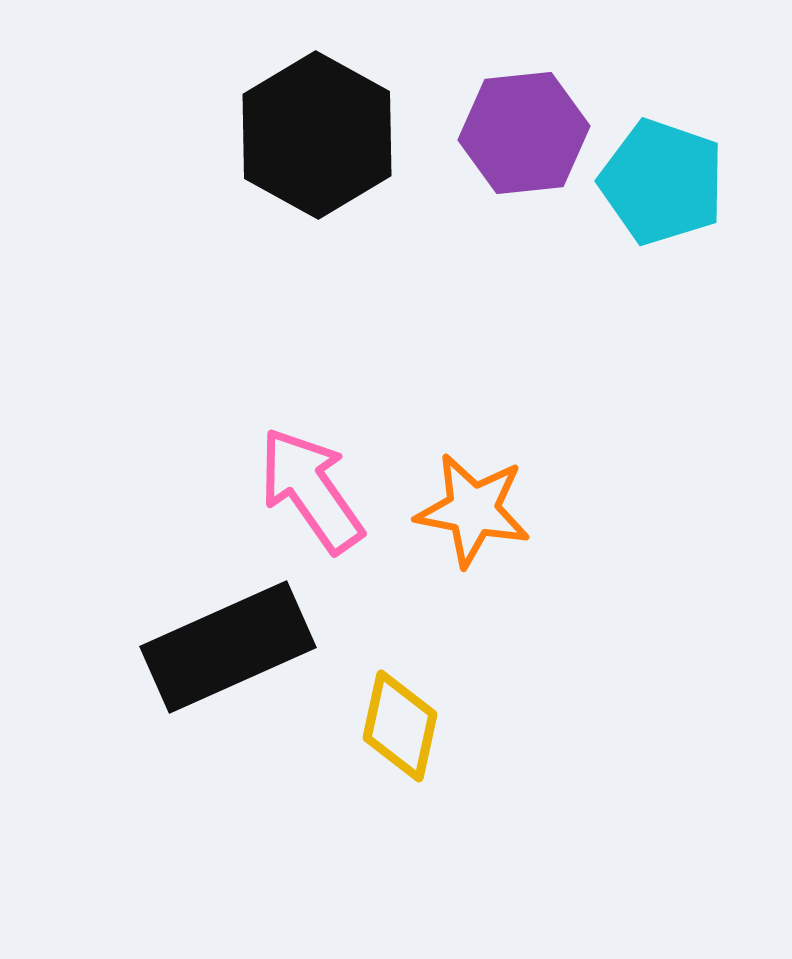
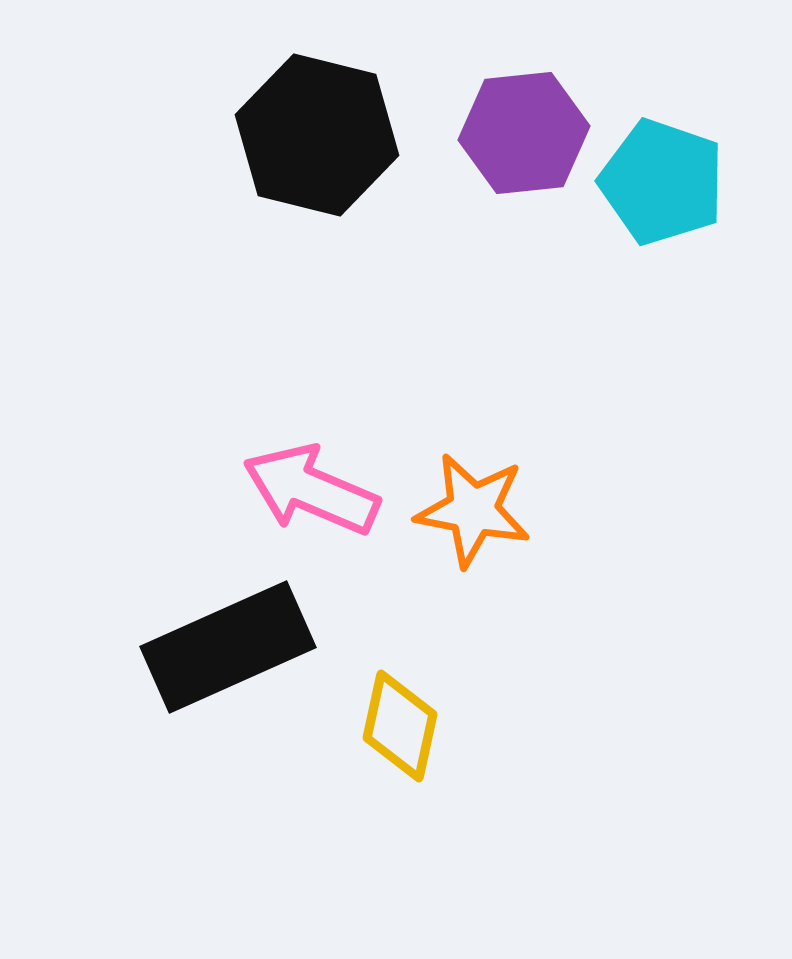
black hexagon: rotated 15 degrees counterclockwise
pink arrow: rotated 32 degrees counterclockwise
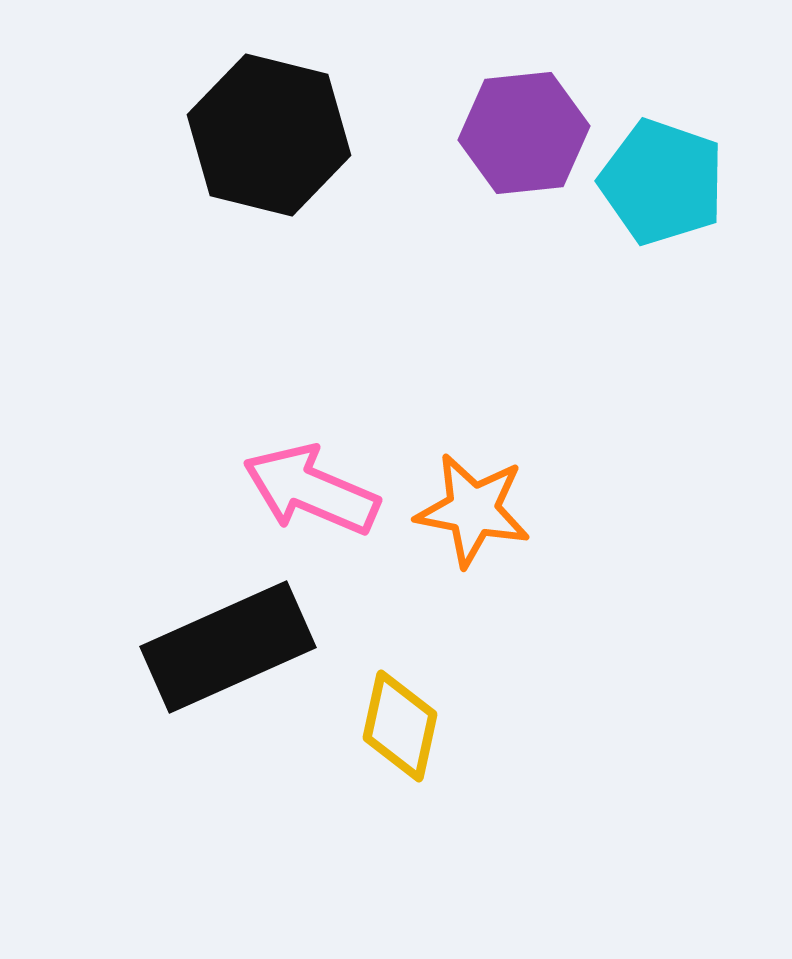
black hexagon: moved 48 px left
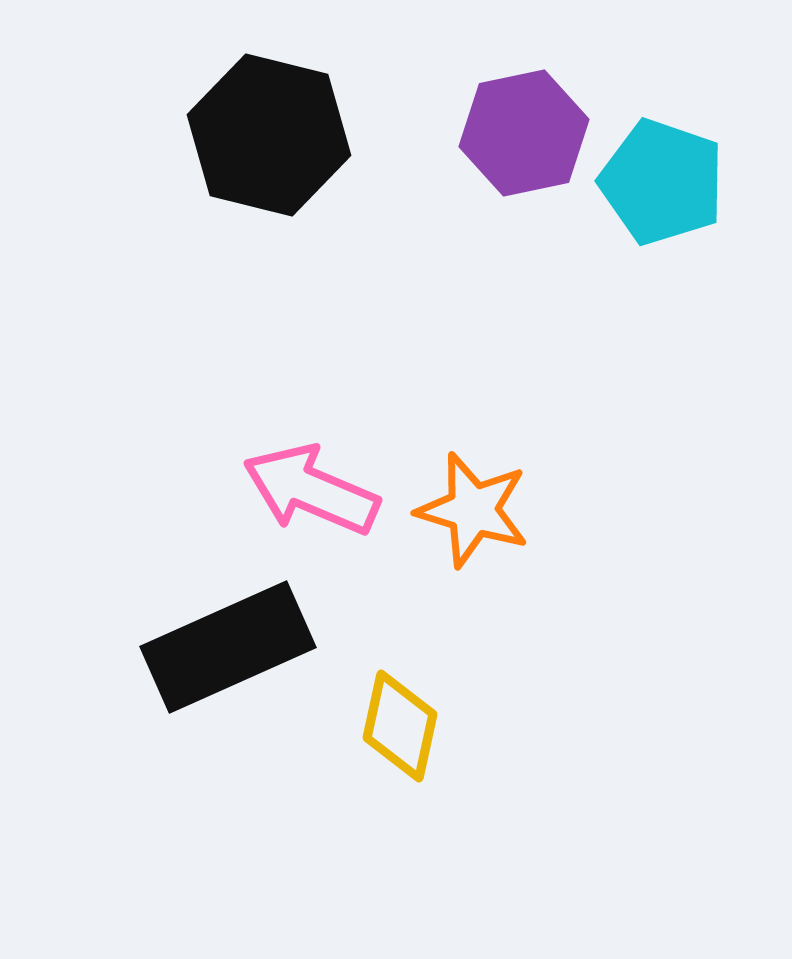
purple hexagon: rotated 6 degrees counterclockwise
orange star: rotated 6 degrees clockwise
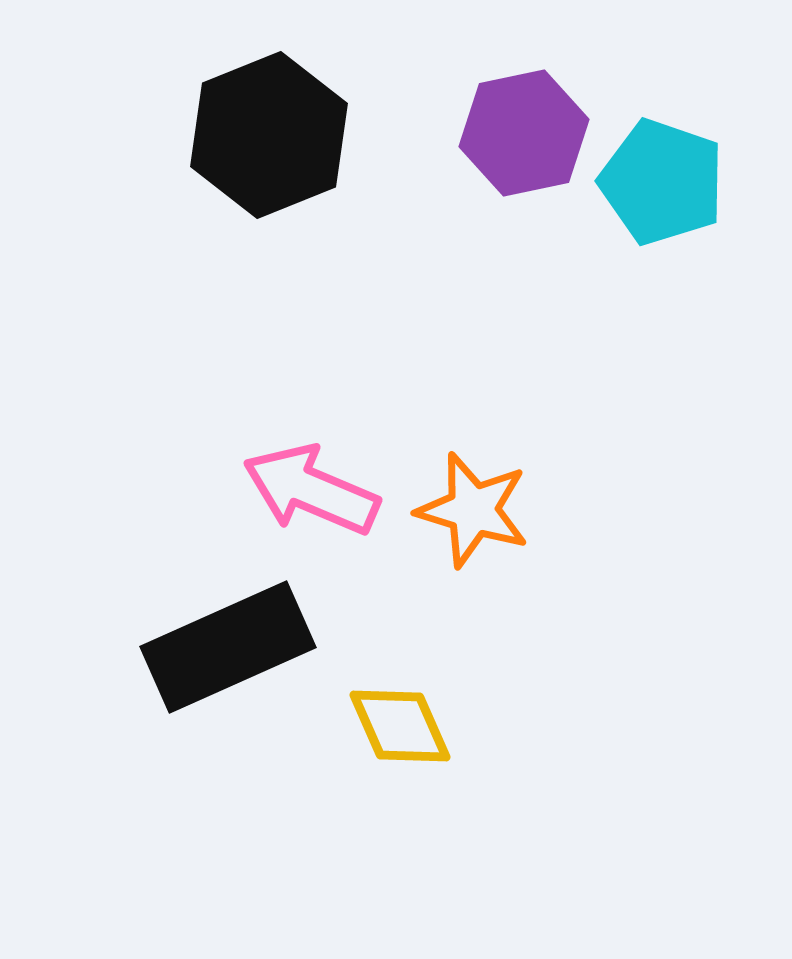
black hexagon: rotated 24 degrees clockwise
yellow diamond: rotated 36 degrees counterclockwise
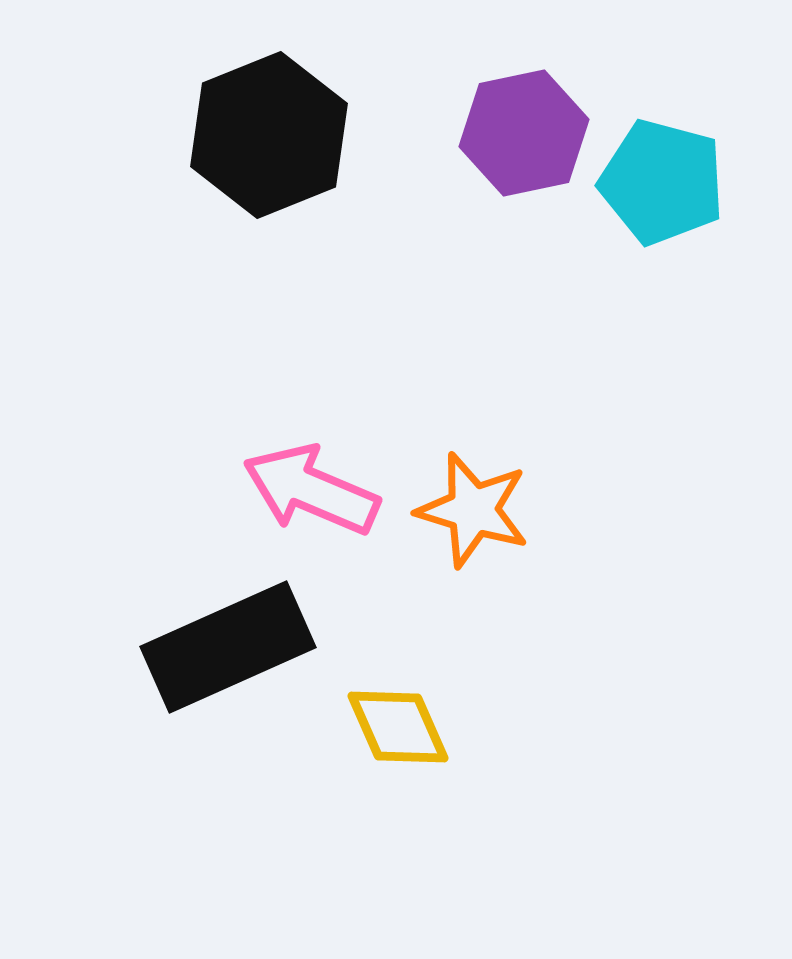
cyan pentagon: rotated 4 degrees counterclockwise
yellow diamond: moved 2 px left, 1 px down
